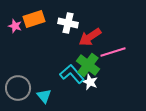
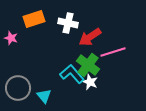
pink star: moved 4 px left, 12 px down
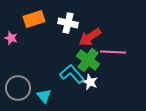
pink line: rotated 20 degrees clockwise
green cross: moved 5 px up
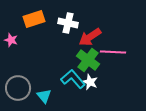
pink star: moved 2 px down
cyan L-shape: moved 1 px right, 5 px down
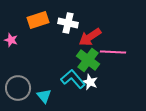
orange rectangle: moved 4 px right, 1 px down
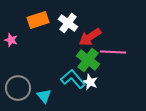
white cross: rotated 24 degrees clockwise
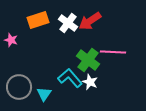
red arrow: moved 16 px up
cyan L-shape: moved 3 px left, 1 px up
gray circle: moved 1 px right, 1 px up
cyan triangle: moved 2 px up; rotated 14 degrees clockwise
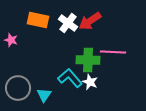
orange rectangle: rotated 30 degrees clockwise
green cross: rotated 35 degrees counterclockwise
gray circle: moved 1 px left, 1 px down
cyan triangle: moved 1 px down
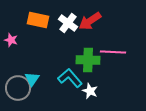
white star: moved 9 px down
cyan triangle: moved 12 px left, 16 px up
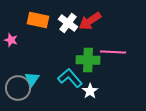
white star: rotated 14 degrees clockwise
